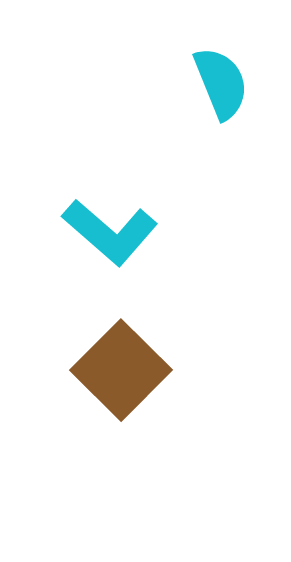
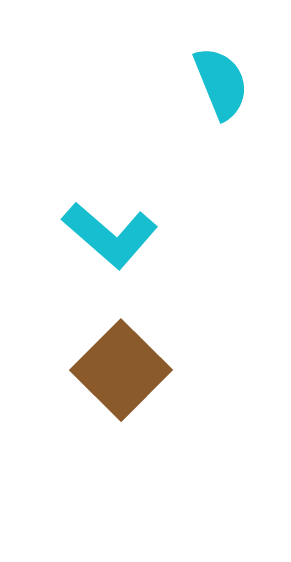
cyan L-shape: moved 3 px down
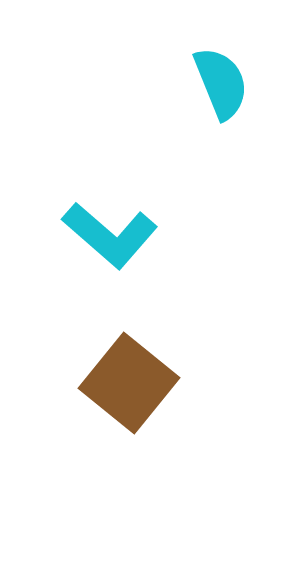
brown square: moved 8 px right, 13 px down; rotated 6 degrees counterclockwise
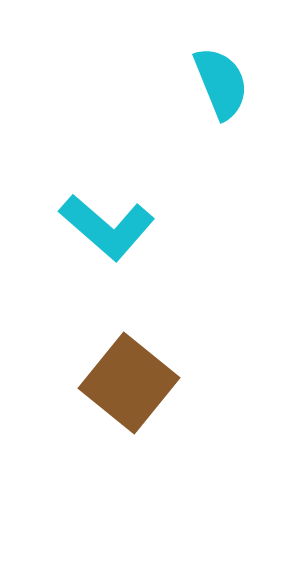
cyan L-shape: moved 3 px left, 8 px up
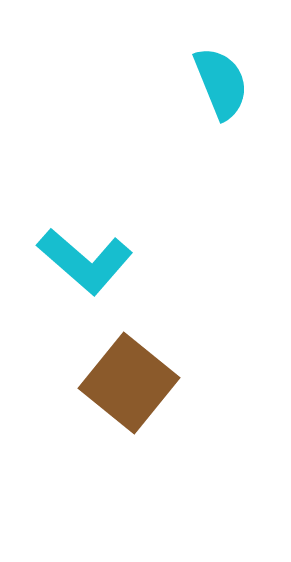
cyan L-shape: moved 22 px left, 34 px down
